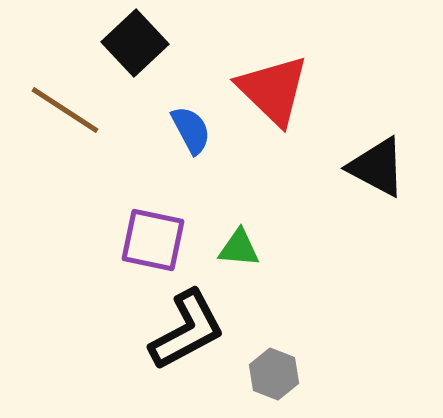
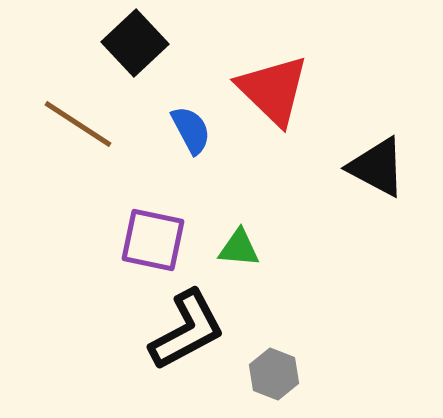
brown line: moved 13 px right, 14 px down
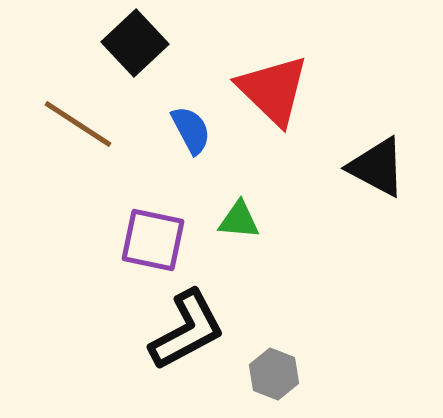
green triangle: moved 28 px up
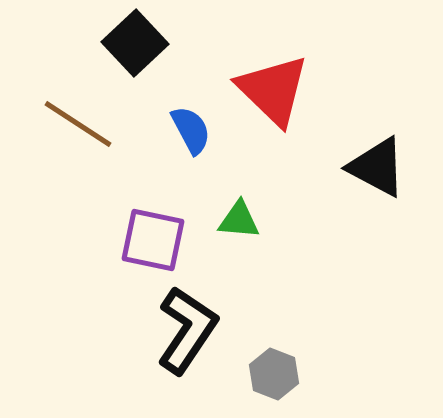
black L-shape: rotated 28 degrees counterclockwise
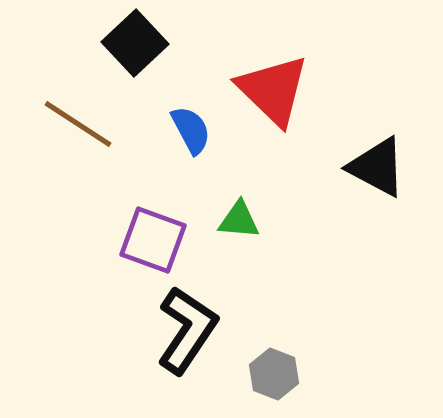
purple square: rotated 8 degrees clockwise
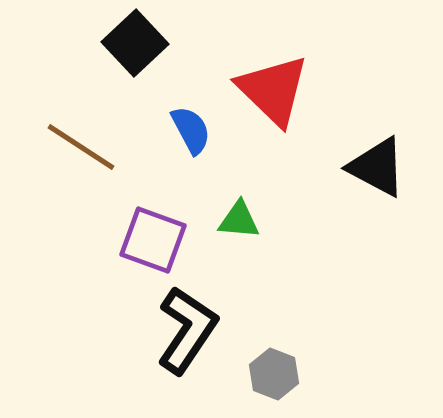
brown line: moved 3 px right, 23 px down
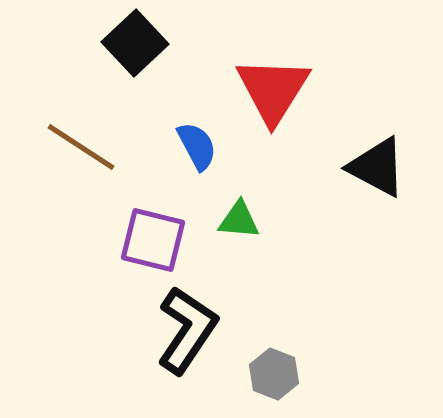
red triangle: rotated 18 degrees clockwise
blue semicircle: moved 6 px right, 16 px down
purple square: rotated 6 degrees counterclockwise
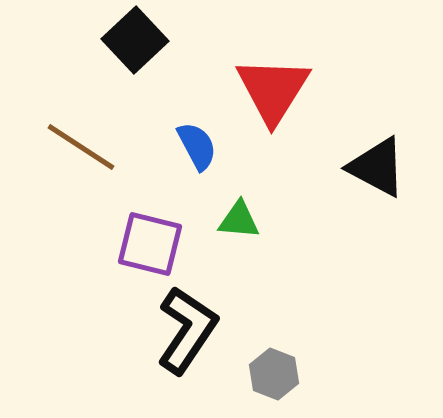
black square: moved 3 px up
purple square: moved 3 px left, 4 px down
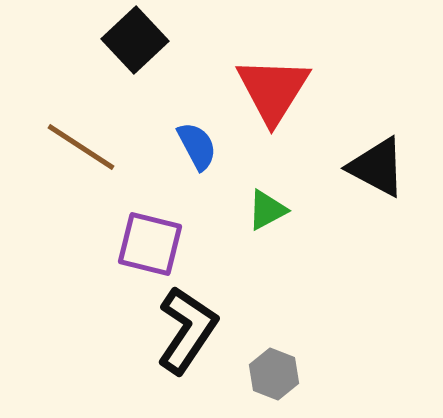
green triangle: moved 28 px right, 10 px up; rotated 33 degrees counterclockwise
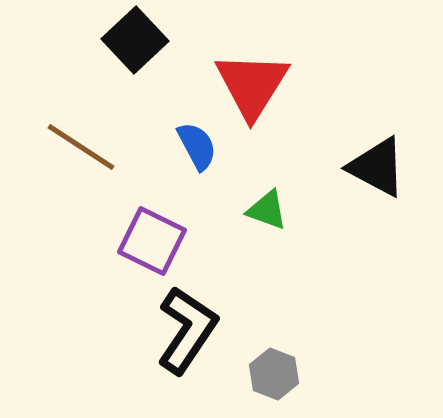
red triangle: moved 21 px left, 5 px up
green triangle: rotated 48 degrees clockwise
purple square: moved 2 px right, 3 px up; rotated 12 degrees clockwise
